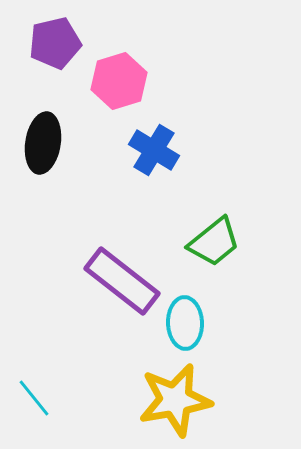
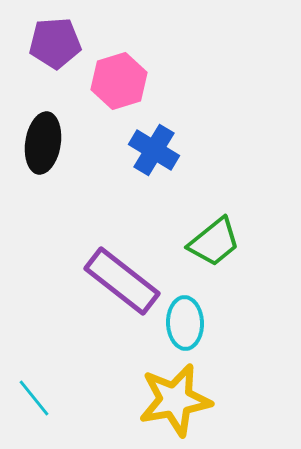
purple pentagon: rotated 9 degrees clockwise
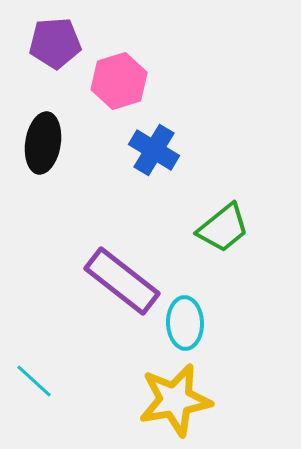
green trapezoid: moved 9 px right, 14 px up
cyan line: moved 17 px up; rotated 9 degrees counterclockwise
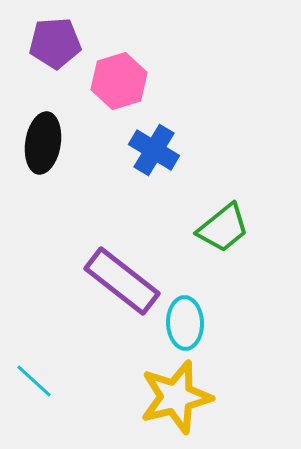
yellow star: moved 1 px right, 3 px up; rotated 4 degrees counterclockwise
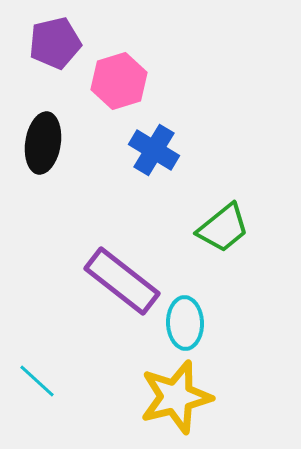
purple pentagon: rotated 9 degrees counterclockwise
cyan line: moved 3 px right
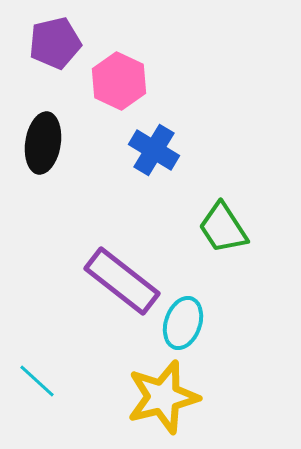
pink hexagon: rotated 18 degrees counterclockwise
green trapezoid: rotated 96 degrees clockwise
cyan ellipse: moved 2 px left; rotated 21 degrees clockwise
yellow star: moved 13 px left
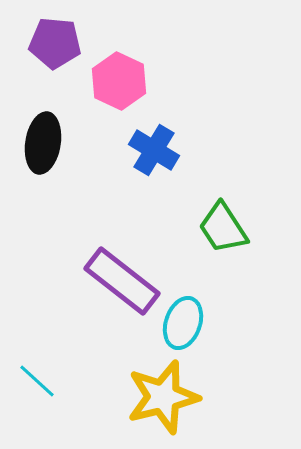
purple pentagon: rotated 18 degrees clockwise
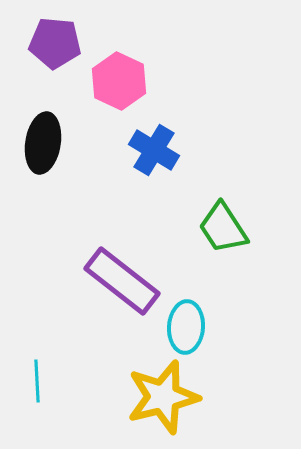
cyan ellipse: moved 3 px right, 4 px down; rotated 15 degrees counterclockwise
cyan line: rotated 45 degrees clockwise
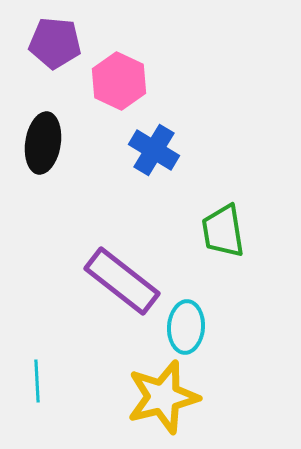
green trapezoid: moved 3 px down; rotated 24 degrees clockwise
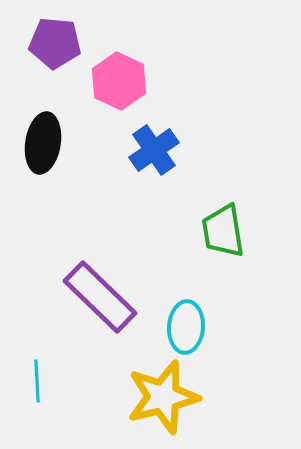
blue cross: rotated 24 degrees clockwise
purple rectangle: moved 22 px left, 16 px down; rotated 6 degrees clockwise
